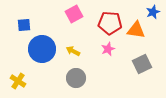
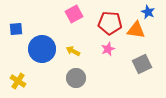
blue star: moved 5 px left; rotated 24 degrees counterclockwise
blue square: moved 8 px left, 4 px down
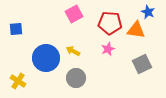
blue circle: moved 4 px right, 9 px down
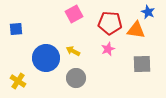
gray square: rotated 24 degrees clockwise
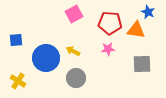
blue square: moved 11 px down
pink star: rotated 16 degrees clockwise
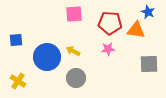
pink square: rotated 24 degrees clockwise
blue circle: moved 1 px right, 1 px up
gray square: moved 7 px right
